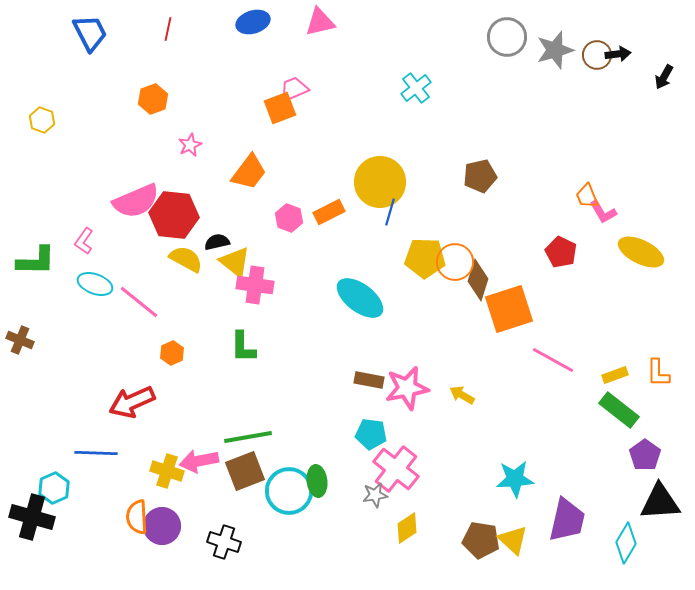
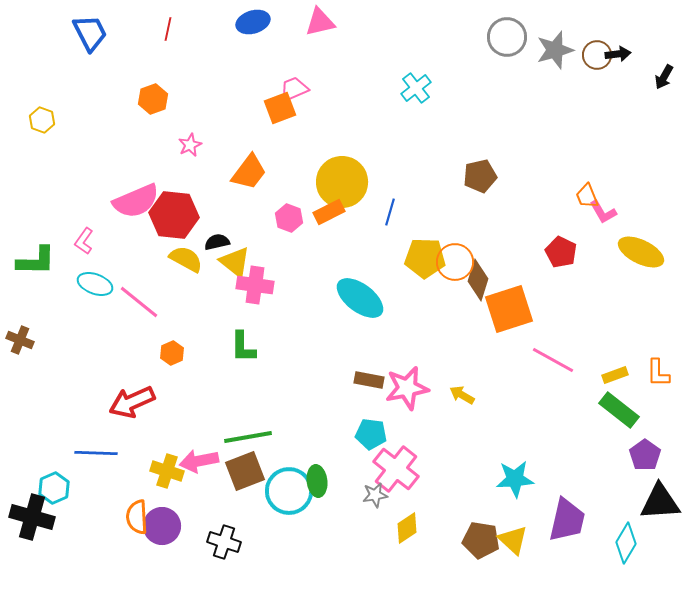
yellow circle at (380, 182): moved 38 px left
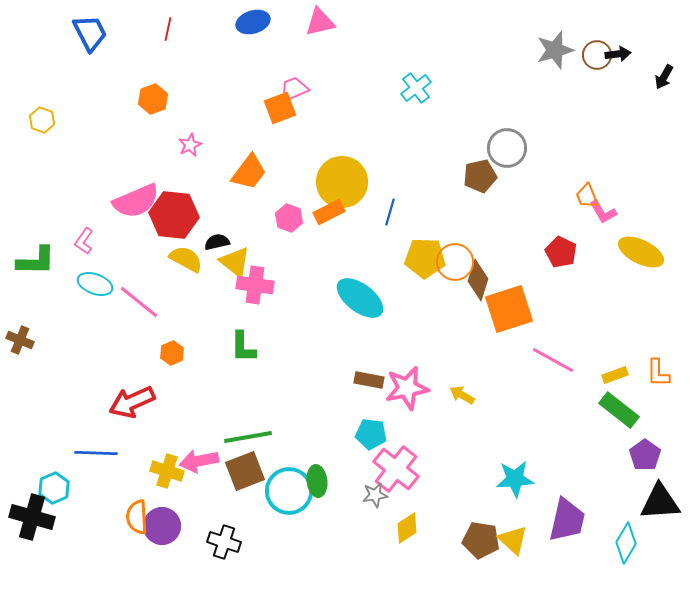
gray circle at (507, 37): moved 111 px down
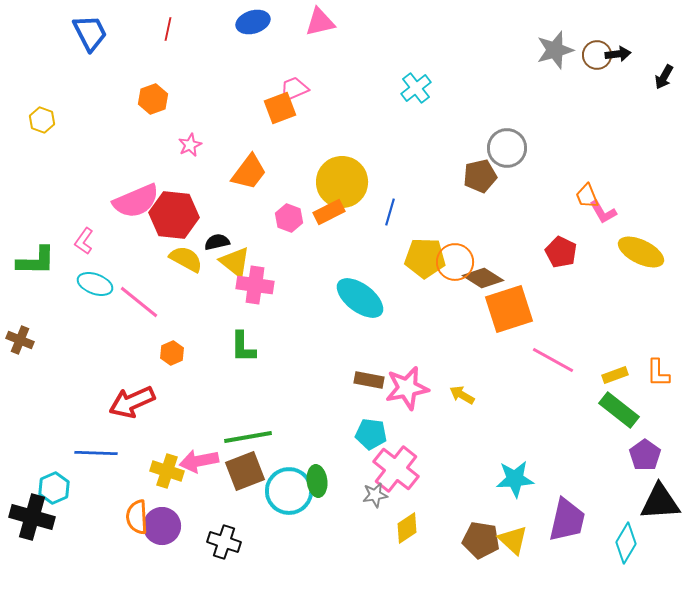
brown diamond at (478, 280): moved 5 px right, 2 px up; rotated 75 degrees counterclockwise
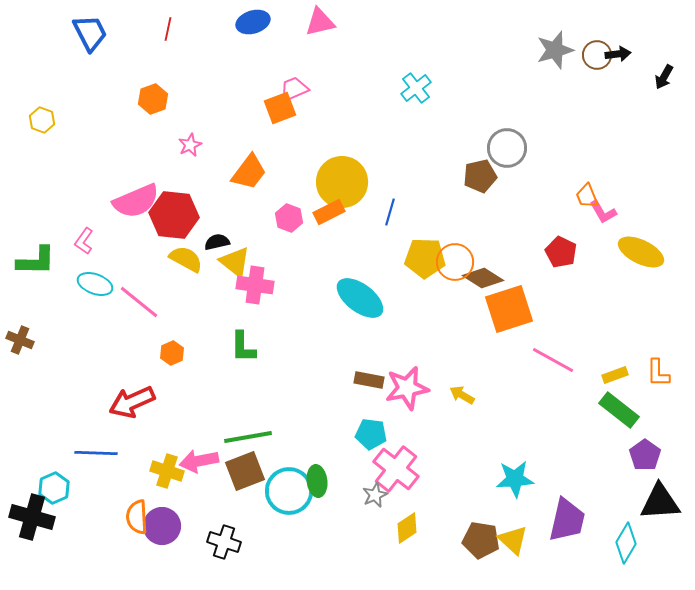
gray star at (375, 495): rotated 15 degrees counterclockwise
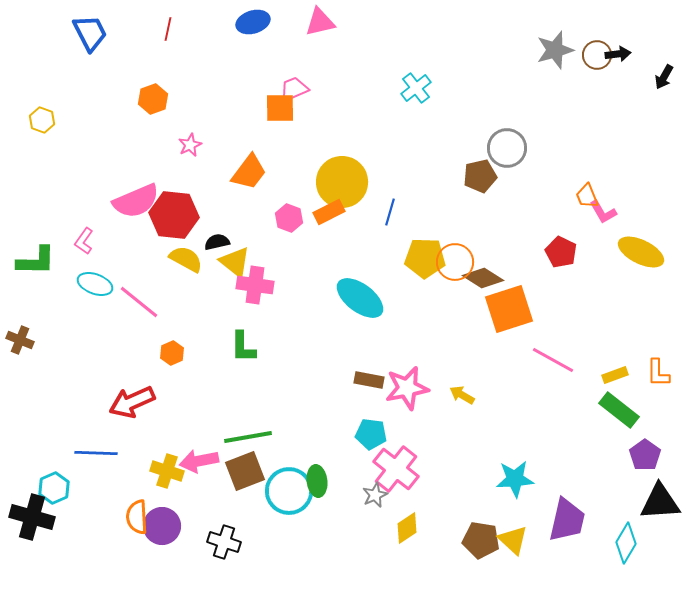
orange square at (280, 108): rotated 20 degrees clockwise
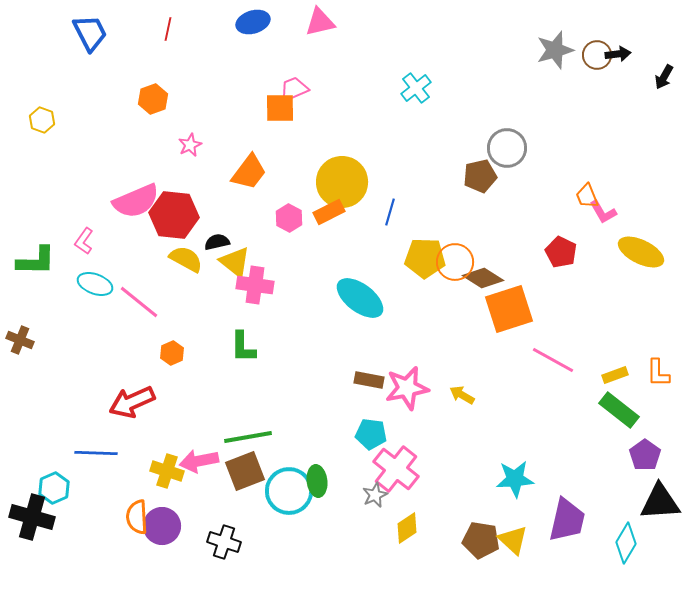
pink hexagon at (289, 218): rotated 8 degrees clockwise
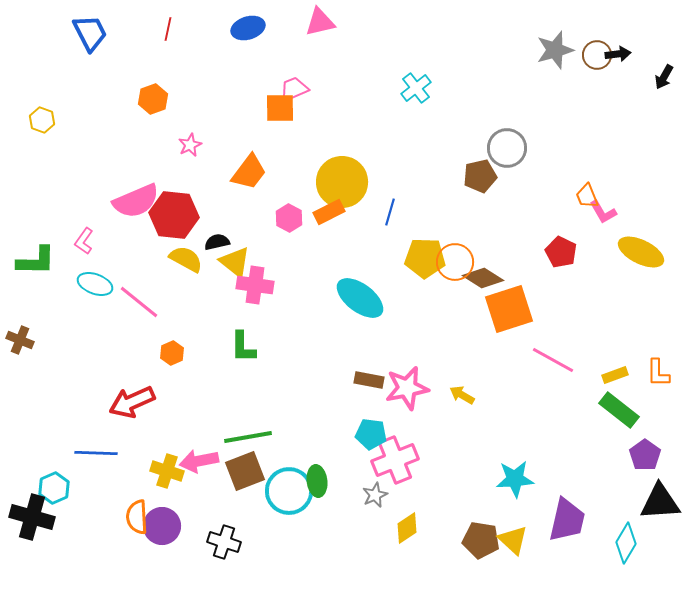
blue ellipse at (253, 22): moved 5 px left, 6 px down
pink cross at (396, 469): moved 1 px left, 9 px up; rotated 30 degrees clockwise
